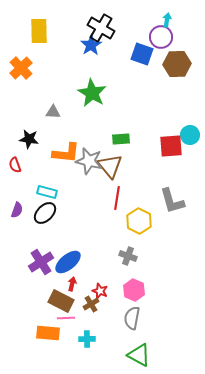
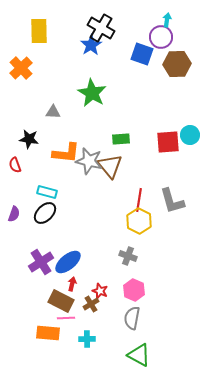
red square: moved 3 px left, 4 px up
red line: moved 22 px right, 2 px down
purple semicircle: moved 3 px left, 4 px down
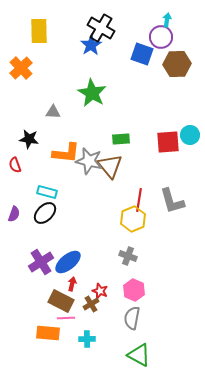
yellow hexagon: moved 6 px left, 2 px up; rotated 10 degrees clockwise
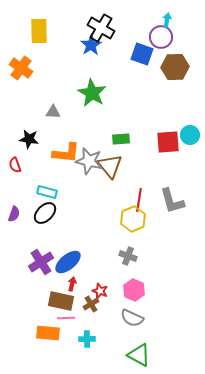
brown hexagon: moved 2 px left, 3 px down
orange cross: rotated 10 degrees counterclockwise
brown rectangle: rotated 15 degrees counterclockwise
gray semicircle: rotated 75 degrees counterclockwise
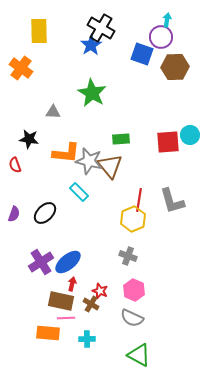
cyan rectangle: moved 32 px right; rotated 30 degrees clockwise
brown cross: rotated 28 degrees counterclockwise
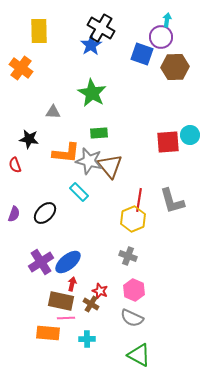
green rectangle: moved 22 px left, 6 px up
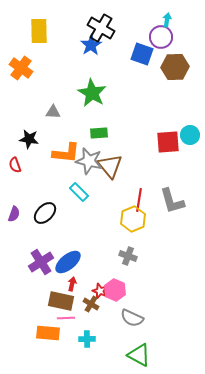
pink hexagon: moved 19 px left
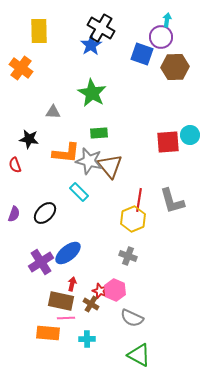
blue ellipse: moved 9 px up
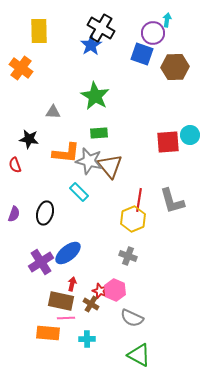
purple circle: moved 8 px left, 4 px up
green star: moved 3 px right, 3 px down
black ellipse: rotated 30 degrees counterclockwise
